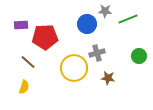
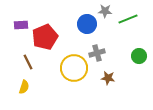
red pentagon: rotated 20 degrees counterclockwise
brown line: rotated 21 degrees clockwise
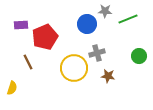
brown star: moved 2 px up
yellow semicircle: moved 12 px left, 1 px down
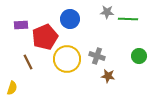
gray star: moved 2 px right, 1 px down
green line: rotated 24 degrees clockwise
blue circle: moved 17 px left, 5 px up
gray cross: moved 3 px down; rotated 35 degrees clockwise
yellow circle: moved 7 px left, 9 px up
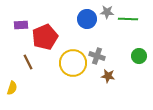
blue circle: moved 17 px right
yellow circle: moved 6 px right, 4 px down
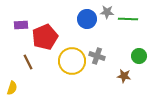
yellow circle: moved 1 px left, 2 px up
brown star: moved 16 px right
